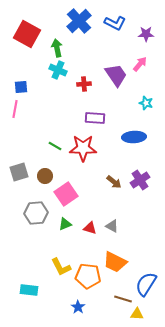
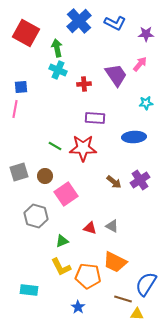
red square: moved 1 px left, 1 px up
cyan star: rotated 24 degrees counterclockwise
gray hexagon: moved 3 px down; rotated 20 degrees clockwise
green triangle: moved 3 px left, 17 px down
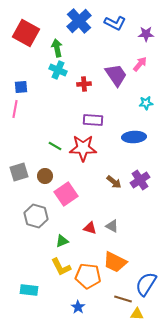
purple rectangle: moved 2 px left, 2 px down
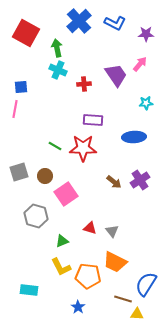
gray triangle: moved 5 px down; rotated 24 degrees clockwise
